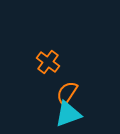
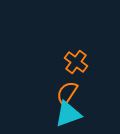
orange cross: moved 28 px right
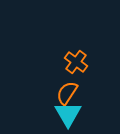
cyan triangle: rotated 40 degrees counterclockwise
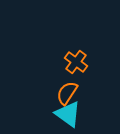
cyan triangle: rotated 24 degrees counterclockwise
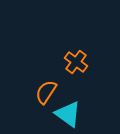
orange semicircle: moved 21 px left, 1 px up
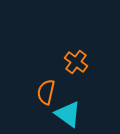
orange semicircle: rotated 20 degrees counterclockwise
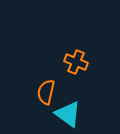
orange cross: rotated 15 degrees counterclockwise
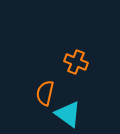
orange semicircle: moved 1 px left, 1 px down
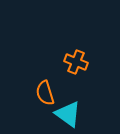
orange semicircle: rotated 30 degrees counterclockwise
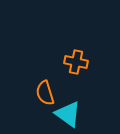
orange cross: rotated 10 degrees counterclockwise
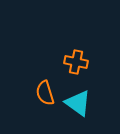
cyan triangle: moved 10 px right, 11 px up
